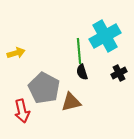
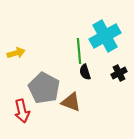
black semicircle: moved 3 px right
brown triangle: rotated 35 degrees clockwise
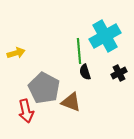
red arrow: moved 4 px right
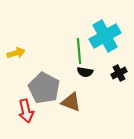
black semicircle: rotated 63 degrees counterclockwise
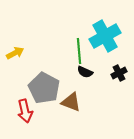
yellow arrow: moved 1 px left; rotated 12 degrees counterclockwise
black semicircle: rotated 14 degrees clockwise
red arrow: moved 1 px left
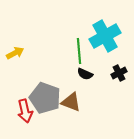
black semicircle: moved 2 px down
gray pentagon: moved 1 px right, 10 px down; rotated 8 degrees counterclockwise
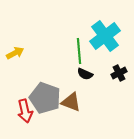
cyan cross: rotated 8 degrees counterclockwise
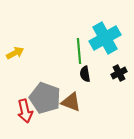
cyan cross: moved 2 px down; rotated 8 degrees clockwise
black semicircle: rotated 56 degrees clockwise
